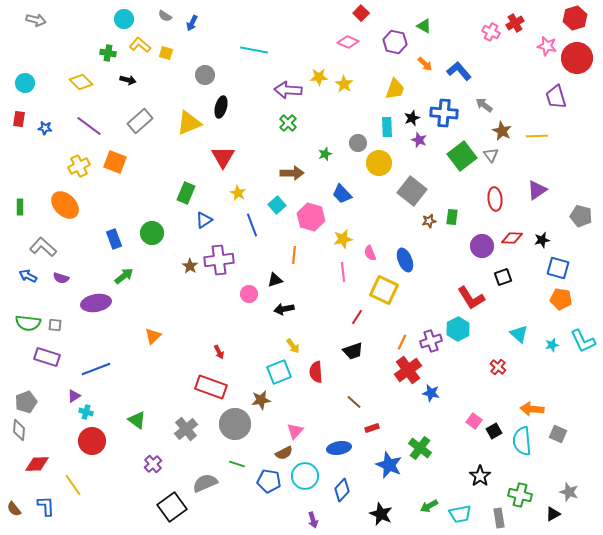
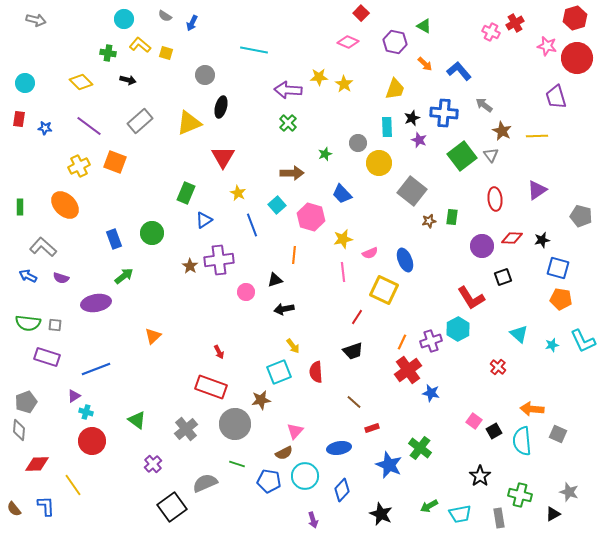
pink semicircle at (370, 253): rotated 91 degrees counterclockwise
pink circle at (249, 294): moved 3 px left, 2 px up
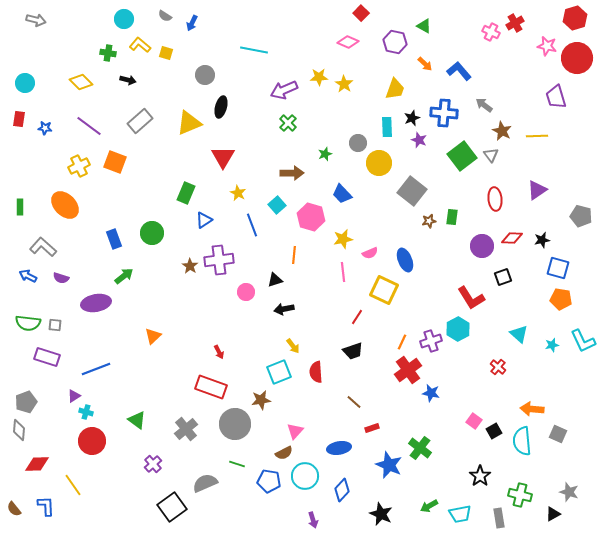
purple arrow at (288, 90): moved 4 px left; rotated 28 degrees counterclockwise
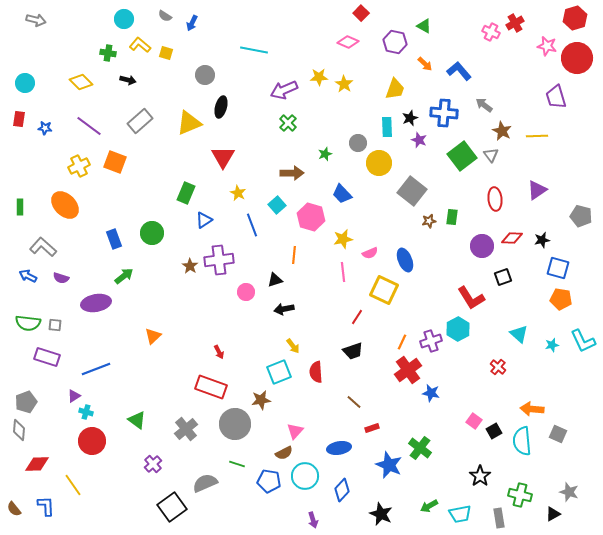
black star at (412, 118): moved 2 px left
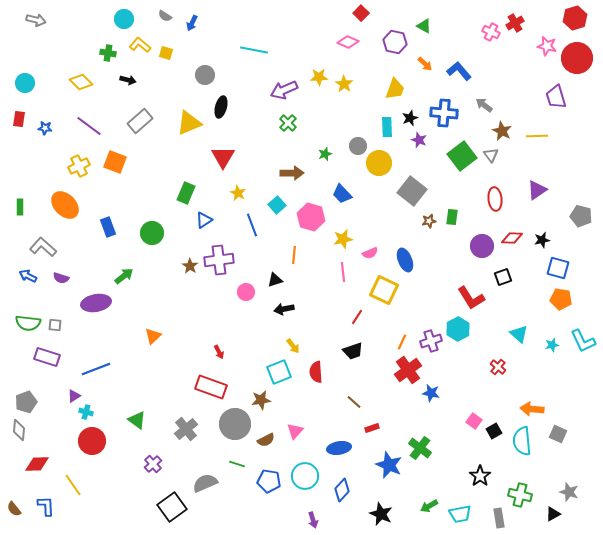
gray circle at (358, 143): moved 3 px down
blue rectangle at (114, 239): moved 6 px left, 12 px up
brown semicircle at (284, 453): moved 18 px left, 13 px up
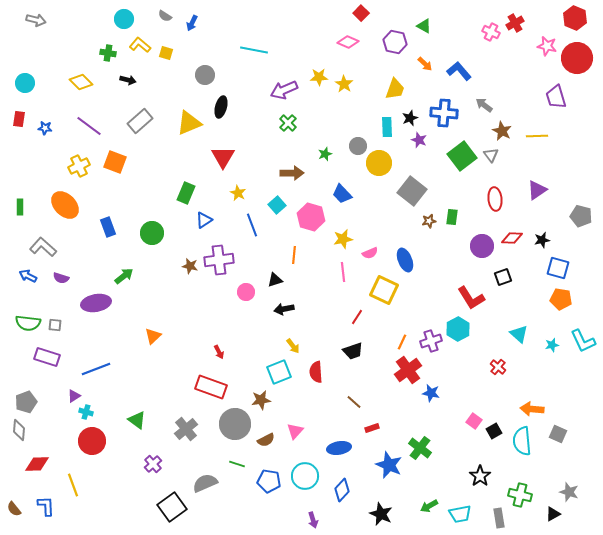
red hexagon at (575, 18): rotated 20 degrees counterclockwise
brown star at (190, 266): rotated 21 degrees counterclockwise
yellow line at (73, 485): rotated 15 degrees clockwise
